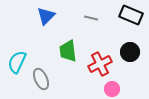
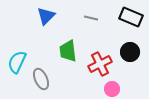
black rectangle: moved 2 px down
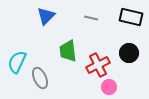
black rectangle: rotated 10 degrees counterclockwise
black circle: moved 1 px left, 1 px down
red cross: moved 2 px left, 1 px down
gray ellipse: moved 1 px left, 1 px up
pink circle: moved 3 px left, 2 px up
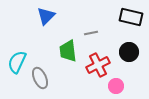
gray line: moved 15 px down; rotated 24 degrees counterclockwise
black circle: moved 1 px up
pink circle: moved 7 px right, 1 px up
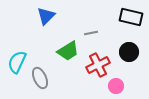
green trapezoid: rotated 115 degrees counterclockwise
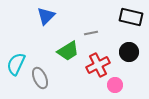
cyan semicircle: moved 1 px left, 2 px down
pink circle: moved 1 px left, 1 px up
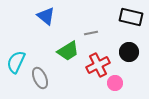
blue triangle: rotated 36 degrees counterclockwise
cyan semicircle: moved 2 px up
pink circle: moved 2 px up
